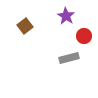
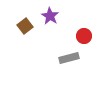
purple star: moved 16 px left
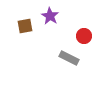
brown square: rotated 28 degrees clockwise
gray rectangle: rotated 42 degrees clockwise
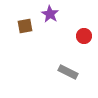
purple star: moved 2 px up
gray rectangle: moved 1 px left, 14 px down
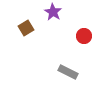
purple star: moved 3 px right, 2 px up
brown square: moved 1 px right, 2 px down; rotated 21 degrees counterclockwise
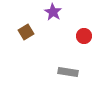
brown square: moved 4 px down
gray rectangle: rotated 18 degrees counterclockwise
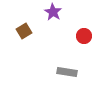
brown square: moved 2 px left, 1 px up
gray rectangle: moved 1 px left
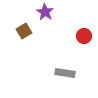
purple star: moved 8 px left
gray rectangle: moved 2 px left, 1 px down
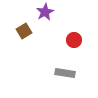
purple star: rotated 12 degrees clockwise
red circle: moved 10 px left, 4 px down
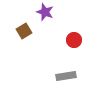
purple star: rotated 24 degrees counterclockwise
gray rectangle: moved 1 px right, 3 px down; rotated 18 degrees counterclockwise
